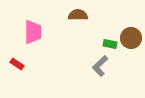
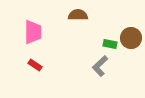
red rectangle: moved 18 px right, 1 px down
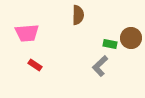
brown semicircle: rotated 90 degrees clockwise
pink trapezoid: moved 6 px left, 1 px down; rotated 85 degrees clockwise
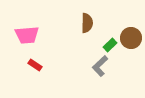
brown semicircle: moved 9 px right, 8 px down
pink trapezoid: moved 2 px down
green rectangle: moved 1 px down; rotated 56 degrees counterclockwise
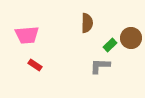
gray L-shape: rotated 45 degrees clockwise
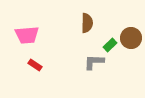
gray L-shape: moved 6 px left, 4 px up
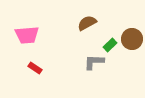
brown semicircle: rotated 120 degrees counterclockwise
brown circle: moved 1 px right, 1 px down
red rectangle: moved 3 px down
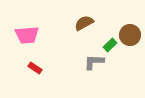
brown semicircle: moved 3 px left
brown circle: moved 2 px left, 4 px up
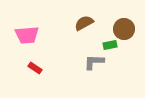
brown circle: moved 6 px left, 6 px up
green rectangle: rotated 32 degrees clockwise
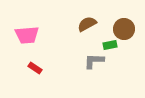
brown semicircle: moved 3 px right, 1 px down
gray L-shape: moved 1 px up
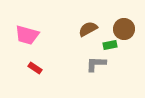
brown semicircle: moved 1 px right, 5 px down
pink trapezoid: rotated 20 degrees clockwise
gray L-shape: moved 2 px right, 3 px down
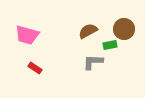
brown semicircle: moved 2 px down
gray L-shape: moved 3 px left, 2 px up
